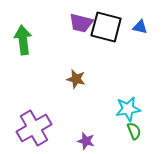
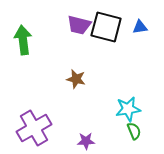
purple trapezoid: moved 2 px left, 2 px down
blue triangle: rotated 21 degrees counterclockwise
purple star: rotated 18 degrees counterclockwise
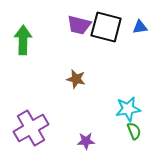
green arrow: rotated 8 degrees clockwise
purple cross: moved 3 px left
